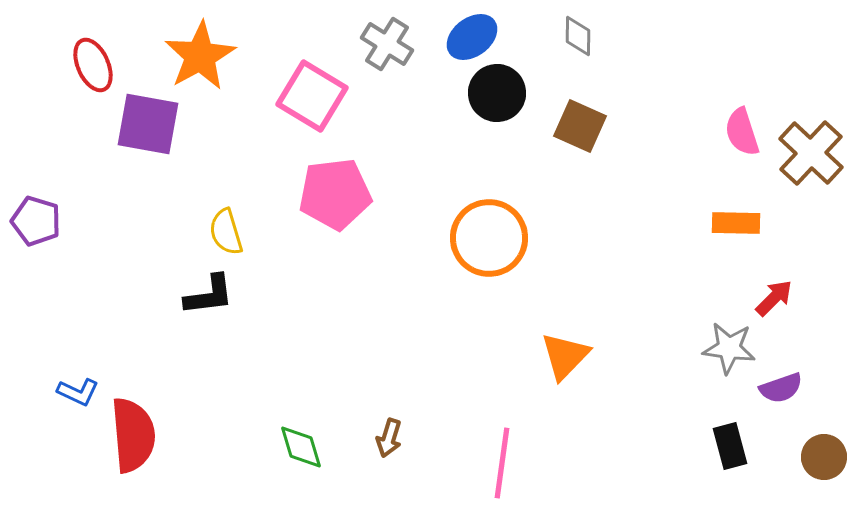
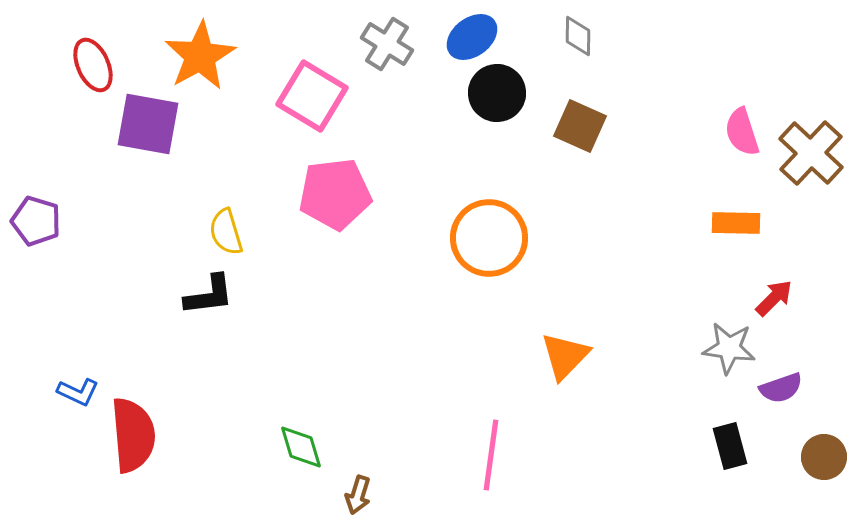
brown arrow: moved 31 px left, 57 px down
pink line: moved 11 px left, 8 px up
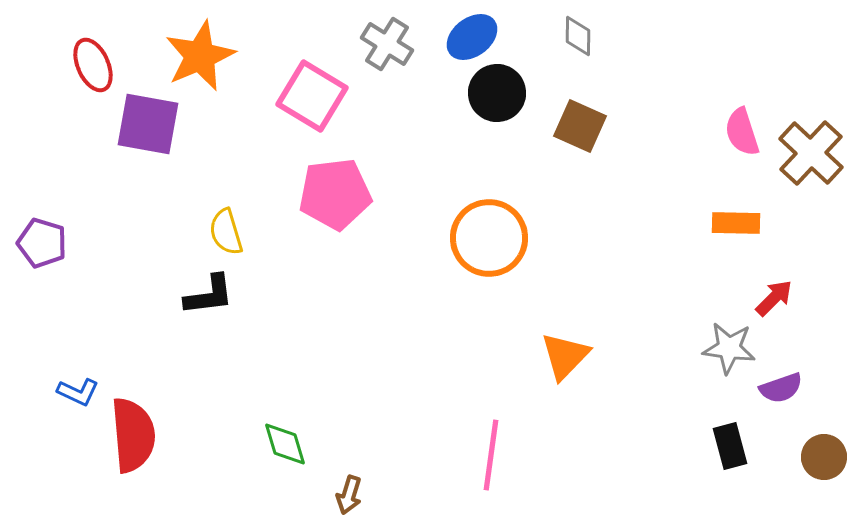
orange star: rotated 6 degrees clockwise
purple pentagon: moved 6 px right, 22 px down
green diamond: moved 16 px left, 3 px up
brown arrow: moved 9 px left
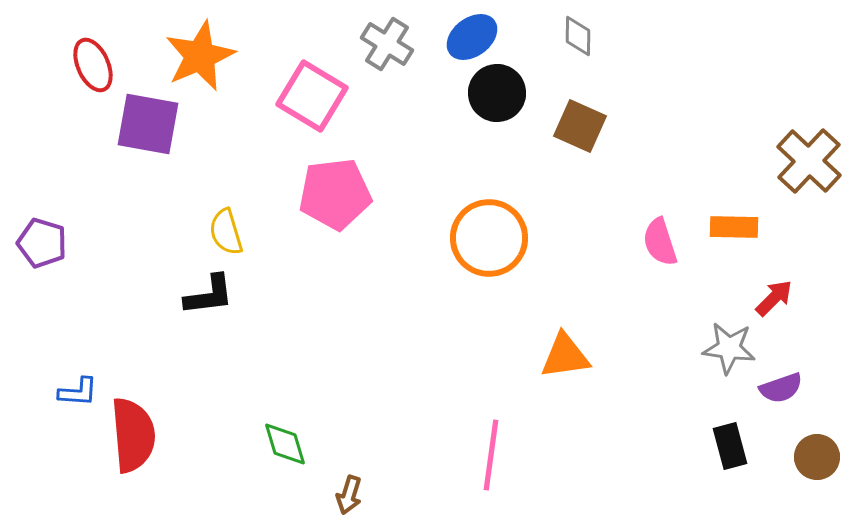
pink semicircle: moved 82 px left, 110 px down
brown cross: moved 2 px left, 8 px down
orange rectangle: moved 2 px left, 4 px down
orange triangle: rotated 38 degrees clockwise
blue L-shape: rotated 21 degrees counterclockwise
brown circle: moved 7 px left
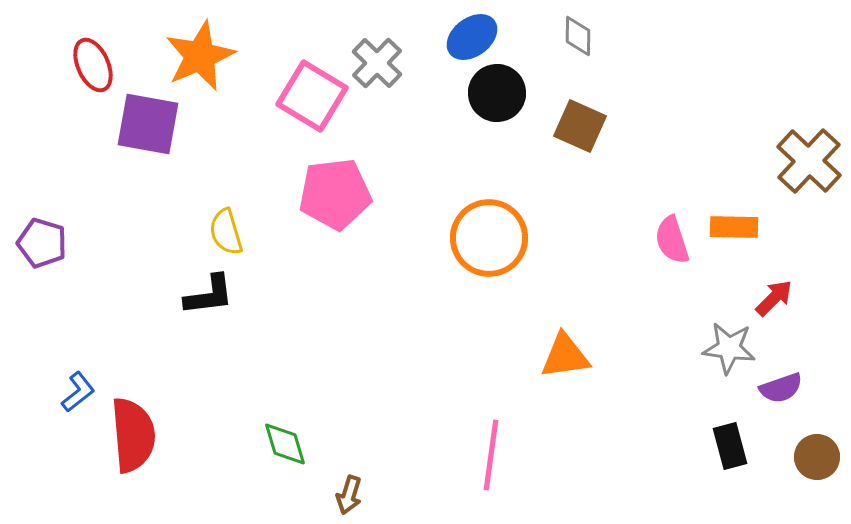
gray cross: moved 10 px left, 19 px down; rotated 12 degrees clockwise
pink semicircle: moved 12 px right, 2 px up
blue L-shape: rotated 42 degrees counterclockwise
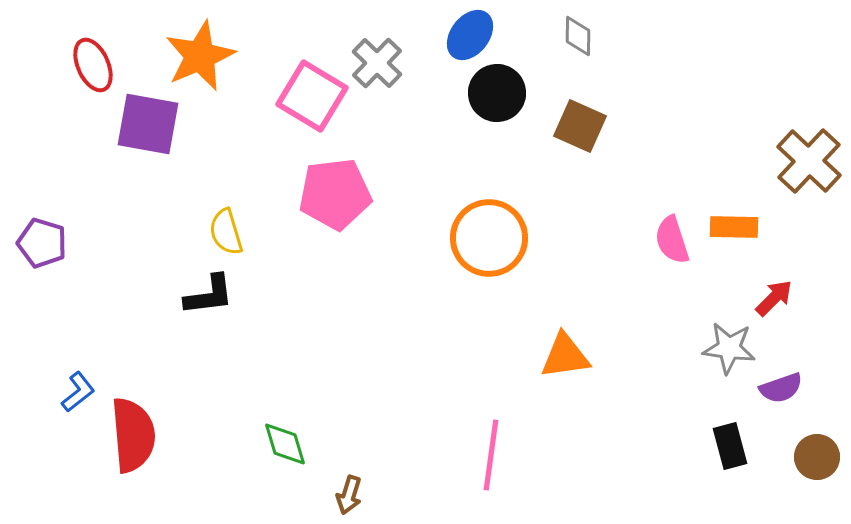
blue ellipse: moved 2 px left, 2 px up; rotated 15 degrees counterclockwise
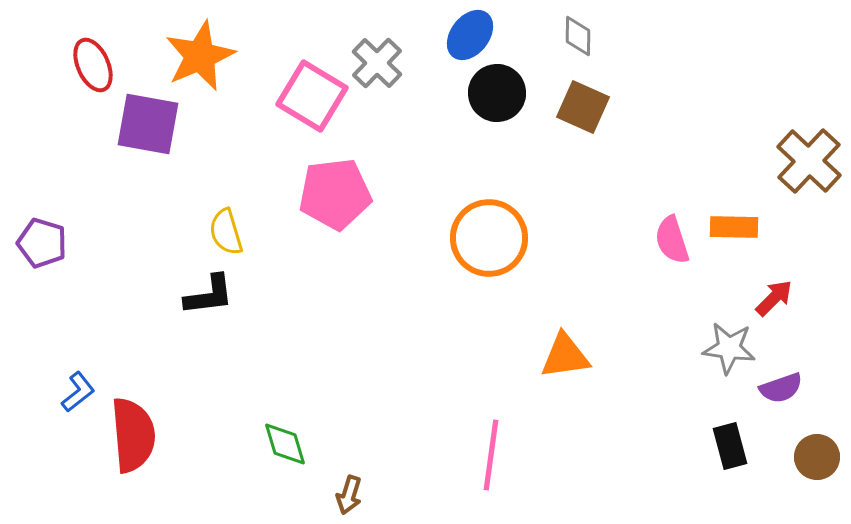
brown square: moved 3 px right, 19 px up
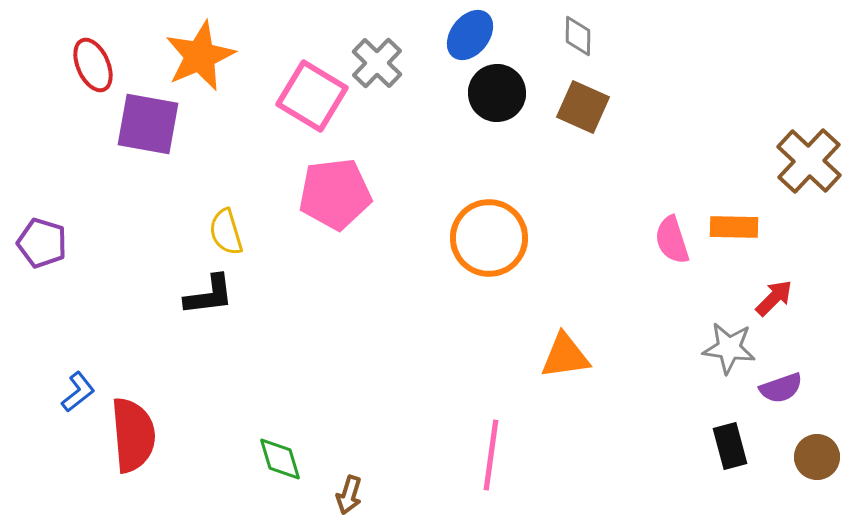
green diamond: moved 5 px left, 15 px down
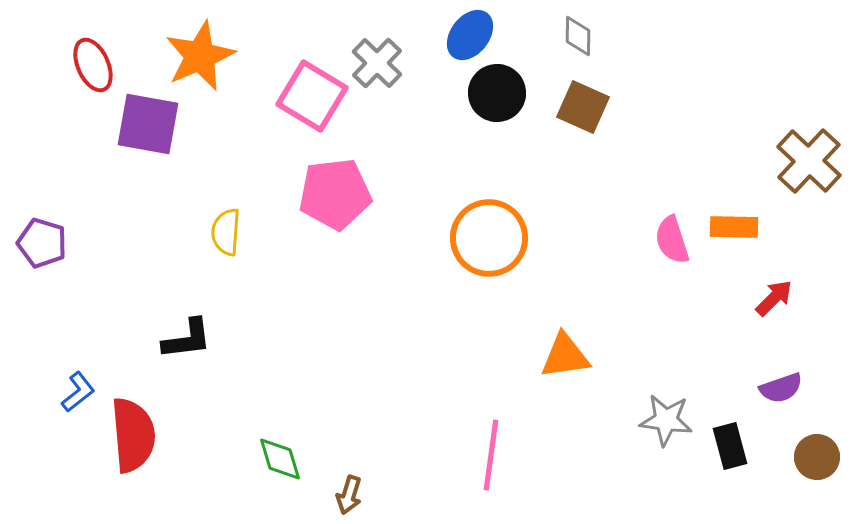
yellow semicircle: rotated 21 degrees clockwise
black L-shape: moved 22 px left, 44 px down
gray star: moved 63 px left, 72 px down
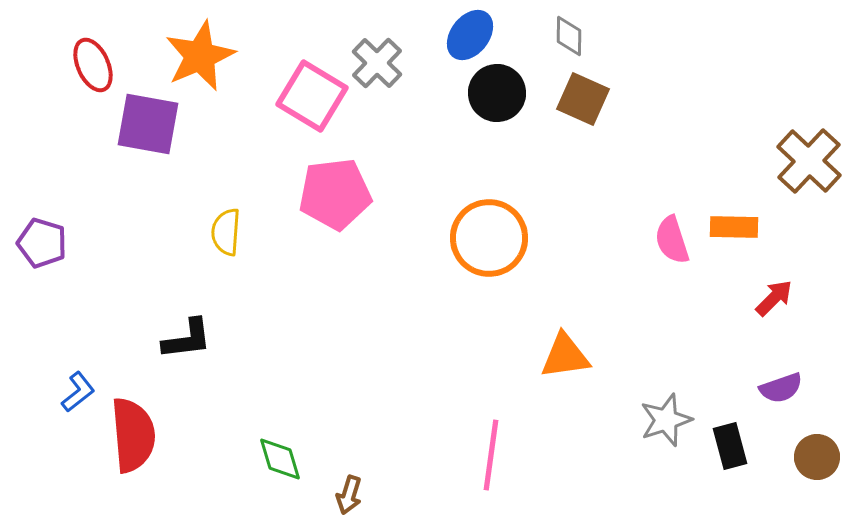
gray diamond: moved 9 px left
brown square: moved 8 px up
gray star: rotated 26 degrees counterclockwise
